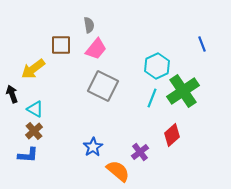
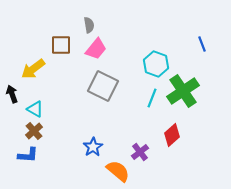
cyan hexagon: moved 1 px left, 2 px up; rotated 15 degrees counterclockwise
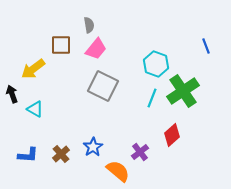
blue line: moved 4 px right, 2 px down
brown cross: moved 27 px right, 23 px down
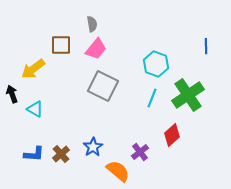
gray semicircle: moved 3 px right, 1 px up
blue line: rotated 21 degrees clockwise
green cross: moved 5 px right, 4 px down
blue L-shape: moved 6 px right, 1 px up
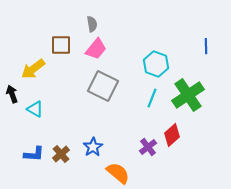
purple cross: moved 8 px right, 5 px up
orange semicircle: moved 2 px down
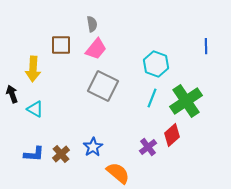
yellow arrow: rotated 50 degrees counterclockwise
green cross: moved 2 px left, 6 px down
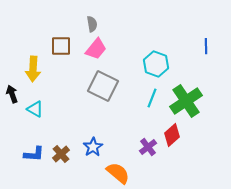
brown square: moved 1 px down
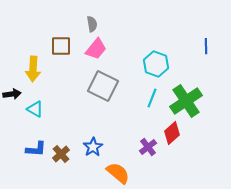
black arrow: rotated 102 degrees clockwise
red diamond: moved 2 px up
blue L-shape: moved 2 px right, 5 px up
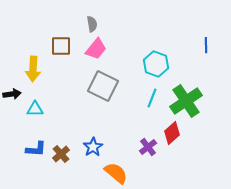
blue line: moved 1 px up
cyan triangle: rotated 30 degrees counterclockwise
orange semicircle: moved 2 px left
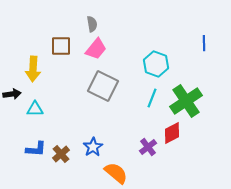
blue line: moved 2 px left, 2 px up
red diamond: rotated 15 degrees clockwise
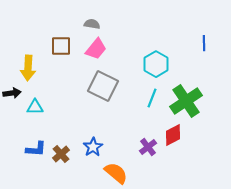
gray semicircle: rotated 70 degrees counterclockwise
cyan hexagon: rotated 10 degrees clockwise
yellow arrow: moved 5 px left, 1 px up
black arrow: moved 1 px up
cyan triangle: moved 2 px up
red diamond: moved 1 px right, 2 px down
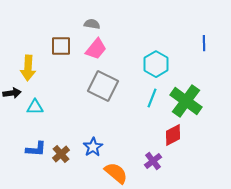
green cross: rotated 20 degrees counterclockwise
purple cross: moved 5 px right, 14 px down
